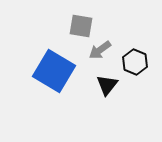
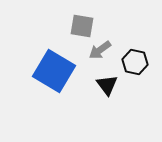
gray square: moved 1 px right
black hexagon: rotated 10 degrees counterclockwise
black triangle: rotated 15 degrees counterclockwise
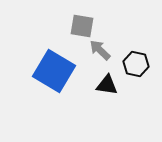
gray arrow: rotated 80 degrees clockwise
black hexagon: moved 1 px right, 2 px down
black triangle: rotated 45 degrees counterclockwise
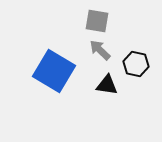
gray square: moved 15 px right, 5 px up
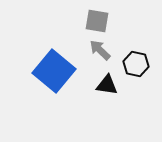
blue square: rotated 9 degrees clockwise
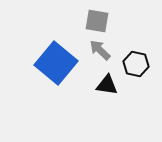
blue square: moved 2 px right, 8 px up
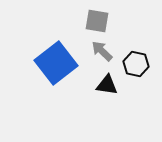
gray arrow: moved 2 px right, 1 px down
blue square: rotated 12 degrees clockwise
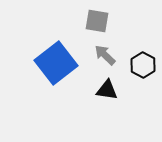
gray arrow: moved 3 px right, 4 px down
black hexagon: moved 7 px right, 1 px down; rotated 15 degrees clockwise
black triangle: moved 5 px down
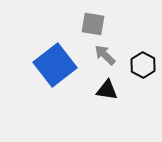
gray square: moved 4 px left, 3 px down
blue square: moved 1 px left, 2 px down
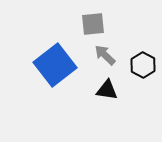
gray square: rotated 15 degrees counterclockwise
